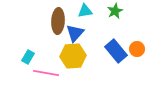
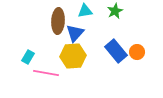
orange circle: moved 3 px down
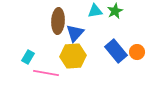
cyan triangle: moved 10 px right
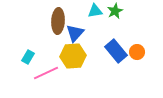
pink line: rotated 35 degrees counterclockwise
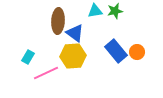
green star: rotated 14 degrees clockwise
blue triangle: rotated 36 degrees counterclockwise
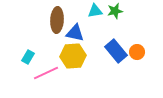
brown ellipse: moved 1 px left, 1 px up
blue triangle: rotated 24 degrees counterclockwise
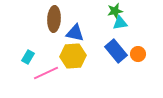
cyan triangle: moved 25 px right, 12 px down
brown ellipse: moved 3 px left, 1 px up
orange circle: moved 1 px right, 2 px down
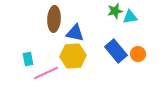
cyan triangle: moved 10 px right, 6 px up
cyan rectangle: moved 2 px down; rotated 40 degrees counterclockwise
